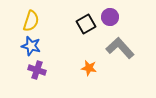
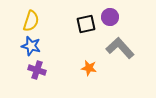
black square: rotated 18 degrees clockwise
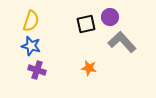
gray L-shape: moved 2 px right, 6 px up
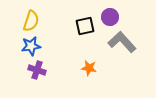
black square: moved 1 px left, 2 px down
blue star: rotated 24 degrees counterclockwise
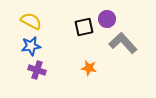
purple circle: moved 3 px left, 2 px down
yellow semicircle: rotated 80 degrees counterclockwise
black square: moved 1 px left, 1 px down
gray L-shape: moved 1 px right, 1 px down
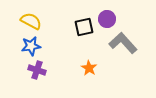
orange star: rotated 21 degrees clockwise
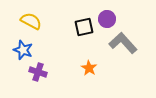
blue star: moved 8 px left, 4 px down; rotated 30 degrees clockwise
purple cross: moved 1 px right, 2 px down
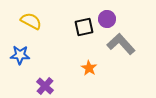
gray L-shape: moved 2 px left, 1 px down
blue star: moved 3 px left, 5 px down; rotated 18 degrees counterclockwise
purple cross: moved 7 px right, 14 px down; rotated 24 degrees clockwise
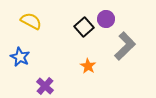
purple circle: moved 1 px left
black square: rotated 30 degrees counterclockwise
gray L-shape: moved 4 px right, 2 px down; rotated 88 degrees clockwise
blue star: moved 2 px down; rotated 24 degrees clockwise
orange star: moved 1 px left, 2 px up
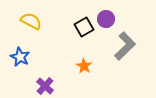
black square: rotated 12 degrees clockwise
orange star: moved 4 px left
